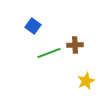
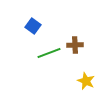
yellow star: rotated 24 degrees counterclockwise
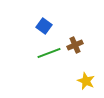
blue square: moved 11 px right
brown cross: rotated 21 degrees counterclockwise
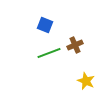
blue square: moved 1 px right, 1 px up; rotated 14 degrees counterclockwise
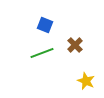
brown cross: rotated 21 degrees counterclockwise
green line: moved 7 px left
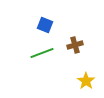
brown cross: rotated 28 degrees clockwise
yellow star: rotated 12 degrees clockwise
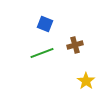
blue square: moved 1 px up
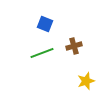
brown cross: moved 1 px left, 1 px down
yellow star: rotated 18 degrees clockwise
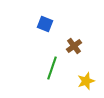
brown cross: rotated 21 degrees counterclockwise
green line: moved 10 px right, 15 px down; rotated 50 degrees counterclockwise
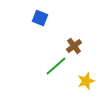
blue square: moved 5 px left, 6 px up
green line: moved 4 px right, 2 px up; rotated 30 degrees clockwise
